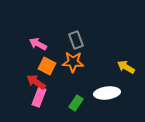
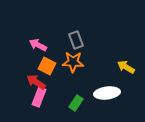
pink arrow: moved 1 px down
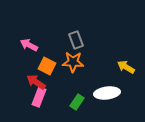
pink arrow: moved 9 px left
green rectangle: moved 1 px right, 1 px up
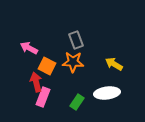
pink arrow: moved 3 px down
yellow arrow: moved 12 px left, 3 px up
red arrow: rotated 42 degrees clockwise
pink rectangle: moved 4 px right
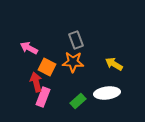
orange square: moved 1 px down
green rectangle: moved 1 px right, 1 px up; rotated 14 degrees clockwise
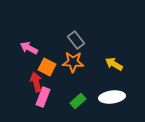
gray rectangle: rotated 18 degrees counterclockwise
white ellipse: moved 5 px right, 4 px down
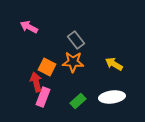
pink arrow: moved 21 px up
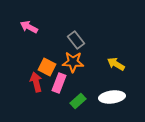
yellow arrow: moved 2 px right
pink rectangle: moved 16 px right, 14 px up
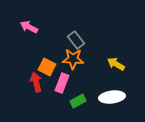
orange star: moved 3 px up
pink rectangle: moved 3 px right
green rectangle: rotated 14 degrees clockwise
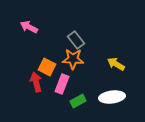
pink rectangle: moved 1 px down
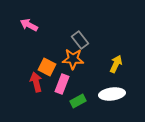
pink arrow: moved 2 px up
gray rectangle: moved 4 px right
yellow arrow: rotated 84 degrees clockwise
white ellipse: moved 3 px up
